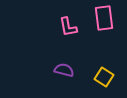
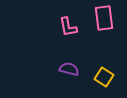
purple semicircle: moved 5 px right, 1 px up
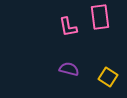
pink rectangle: moved 4 px left, 1 px up
yellow square: moved 4 px right
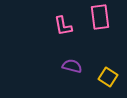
pink L-shape: moved 5 px left, 1 px up
purple semicircle: moved 3 px right, 3 px up
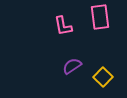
purple semicircle: rotated 48 degrees counterclockwise
yellow square: moved 5 px left; rotated 12 degrees clockwise
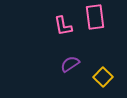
pink rectangle: moved 5 px left
purple semicircle: moved 2 px left, 2 px up
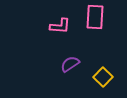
pink rectangle: rotated 10 degrees clockwise
pink L-shape: moved 3 px left; rotated 75 degrees counterclockwise
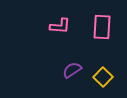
pink rectangle: moved 7 px right, 10 px down
purple semicircle: moved 2 px right, 6 px down
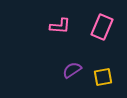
pink rectangle: rotated 20 degrees clockwise
yellow square: rotated 36 degrees clockwise
